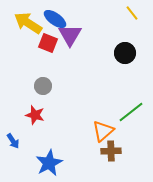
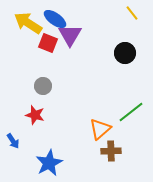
orange triangle: moved 3 px left, 2 px up
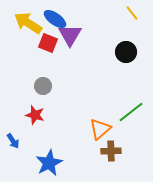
black circle: moved 1 px right, 1 px up
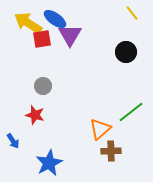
red square: moved 6 px left, 4 px up; rotated 30 degrees counterclockwise
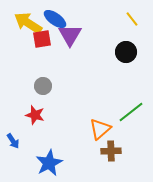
yellow line: moved 6 px down
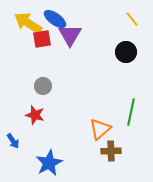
green line: rotated 40 degrees counterclockwise
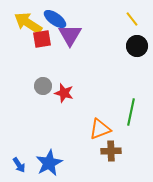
black circle: moved 11 px right, 6 px up
red star: moved 29 px right, 22 px up
orange triangle: rotated 20 degrees clockwise
blue arrow: moved 6 px right, 24 px down
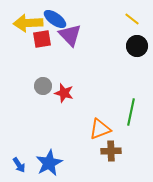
yellow line: rotated 14 degrees counterclockwise
yellow arrow: rotated 36 degrees counterclockwise
purple triangle: rotated 15 degrees counterclockwise
